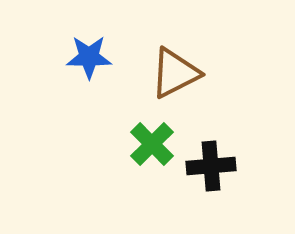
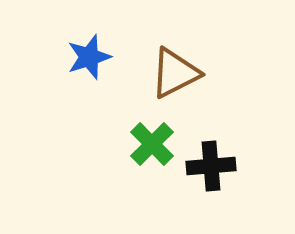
blue star: rotated 18 degrees counterclockwise
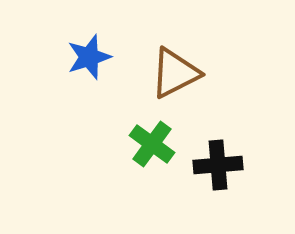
green cross: rotated 9 degrees counterclockwise
black cross: moved 7 px right, 1 px up
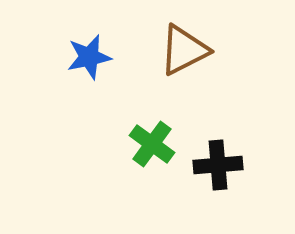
blue star: rotated 6 degrees clockwise
brown triangle: moved 9 px right, 23 px up
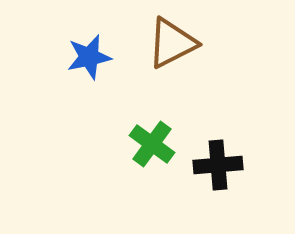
brown triangle: moved 12 px left, 7 px up
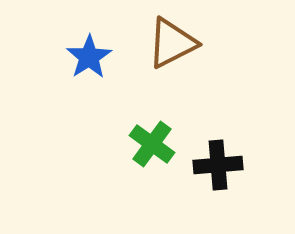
blue star: rotated 21 degrees counterclockwise
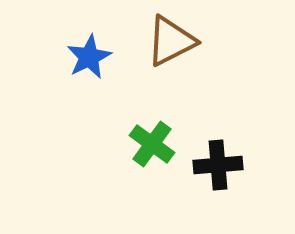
brown triangle: moved 1 px left, 2 px up
blue star: rotated 6 degrees clockwise
